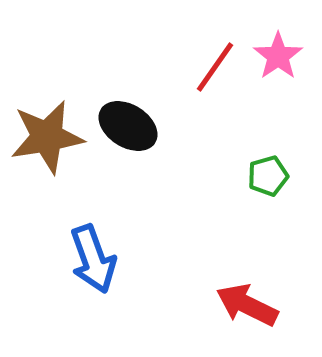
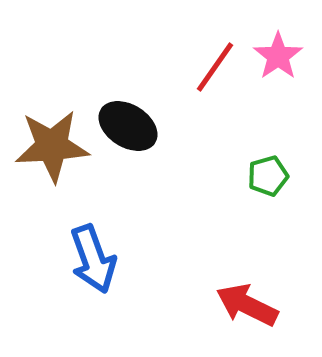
brown star: moved 5 px right, 9 px down; rotated 6 degrees clockwise
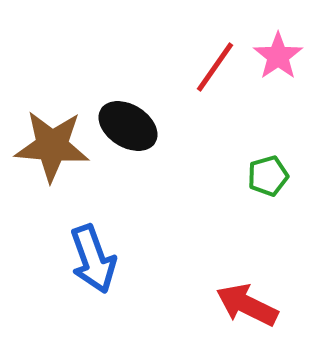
brown star: rotated 8 degrees clockwise
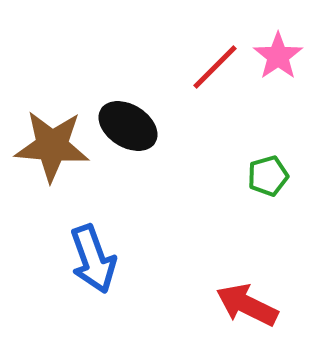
red line: rotated 10 degrees clockwise
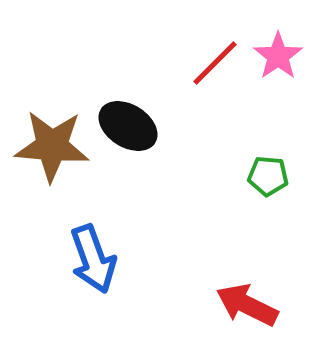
red line: moved 4 px up
green pentagon: rotated 21 degrees clockwise
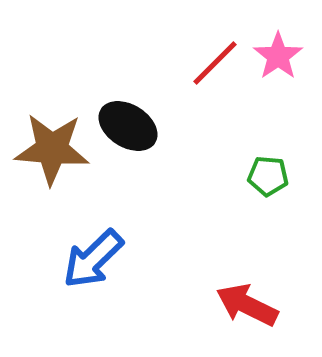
brown star: moved 3 px down
blue arrow: rotated 66 degrees clockwise
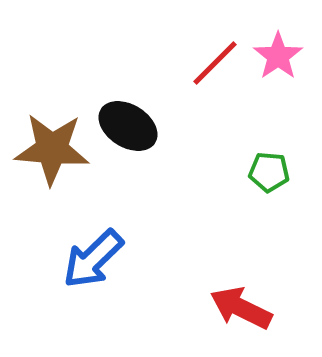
green pentagon: moved 1 px right, 4 px up
red arrow: moved 6 px left, 3 px down
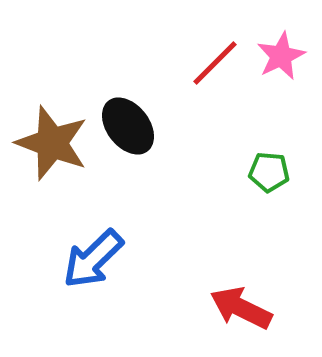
pink star: moved 3 px right; rotated 9 degrees clockwise
black ellipse: rotated 20 degrees clockwise
brown star: moved 6 px up; rotated 16 degrees clockwise
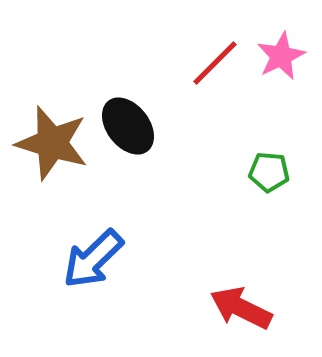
brown star: rotated 4 degrees counterclockwise
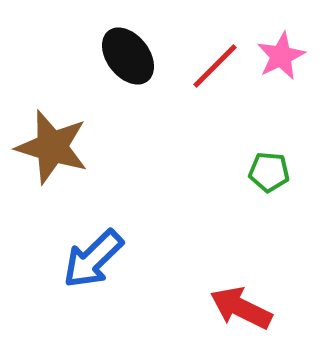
red line: moved 3 px down
black ellipse: moved 70 px up
brown star: moved 4 px down
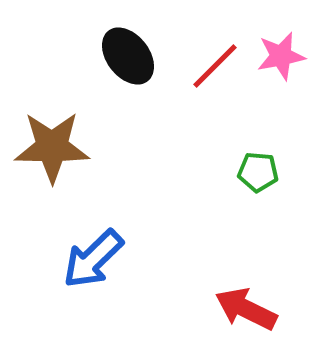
pink star: rotated 15 degrees clockwise
brown star: rotated 16 degrees counterclockwise
green pentagon: moved 11 px left
red arrow: moved 5 px right, 1 px down
